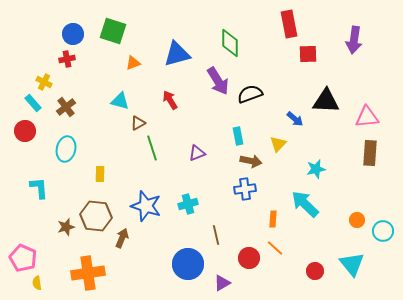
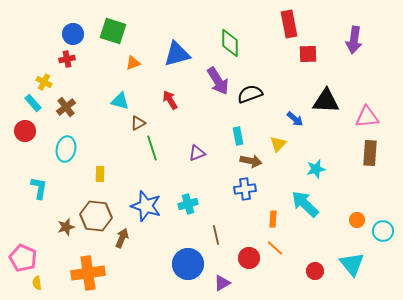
cyan L-shape at (39, 188): rotated 15 degrees clockwise
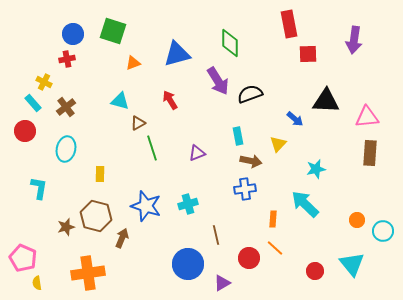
brown hexagon at (96, 216): rotated 8 degrees clockwise
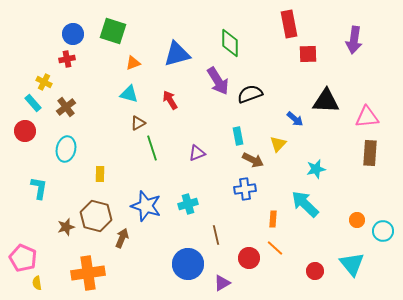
cyan triangle at (120, 101): moved 9 px right, 7 px up
brown arrow at (251, 161): moved 2 px right, 1 px up; rotated 15 degrees clockwise
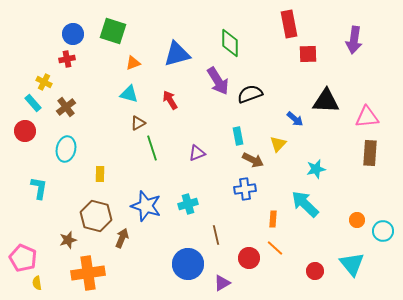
brown star at (66, 227): moved 2 px right, 13 px down
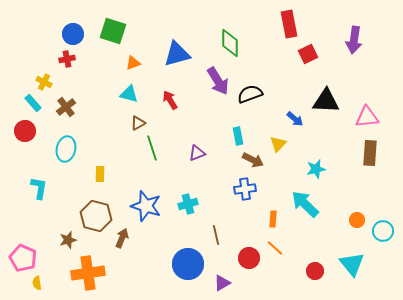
red square at (308, 54): rotated 24 degrees counterclockwise
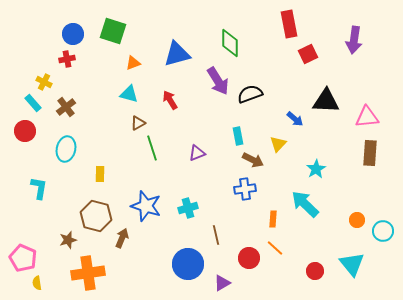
cyan star at (316, 169): rotated 18 degrees counterclockwise
cyan cross at (188, 204): moved 4 px down
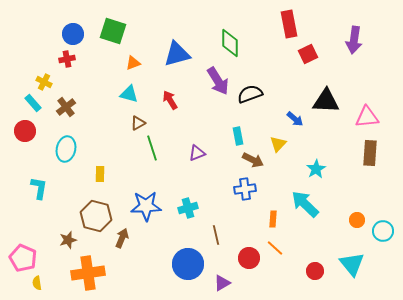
blue star at (146, 206): rotated 20 degrees counterclockwise
